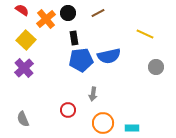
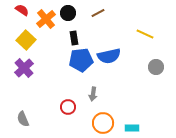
red circle: moved 3 px up
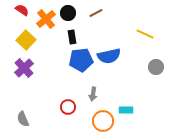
brown line: moved 2 px left
black rectangle: moved 2 px left, 1 px up
orange circle: moved 2 px up
cyan rectangle: moved 6 px left, 18 px up
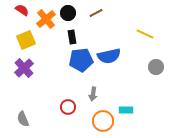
yellow square: rotated 24 degrees clockwise
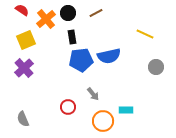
gray arrow: rotated 48 degrees counterclockwise
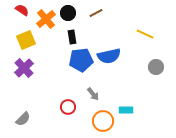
gray semicircle: rotated 112 degrees counterclockwise
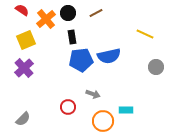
gray arrow: rotated 32 degrees counterclockwise
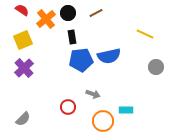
yellow square: moved 3 px left
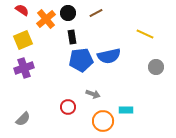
purple cross: rotated 24 degrees clockwise
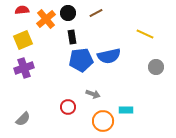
red semicircle: rotated 40 degrees counterclockwise
